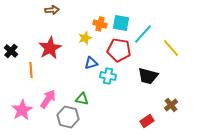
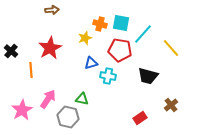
red pentagon: moved 1 px right
red rectangle: moved 7 px left, 3 px up
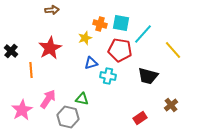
yellow line: moved 2 px right, 2 px down
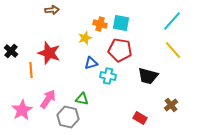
cyan line: moved 29 px right, 13 px up
red star: moved 1 px left, 5 px down; rotated 25 degrees counterclockwise
red rectangle: rotated 64 degrees clockwise
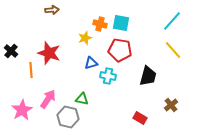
black trapezoid: rotated 90 degrees counterclockwise
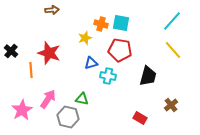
orange cross: moved 1 px right
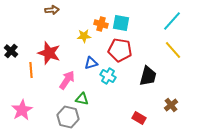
yellow star: moved 1 px left, 2 px up; rotated 16 degrees clockwise
cyan cross: rotated 21 degrees clockwise
pink arrow: moved 19 px right, 19 px up
red rectangle: moved 1 px left
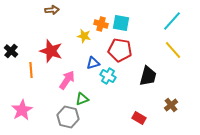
yellow star: rotated 16 degrees clockwise
red star: moved 2 px right, 2 px up
blue triangle: moved 2 px right
green triangle: rotated 32 degrees counterclockwise
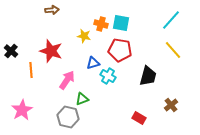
cyan line: moved 1 px left, 1 px up
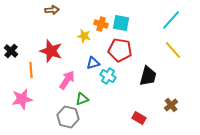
pink star: moved 11 px up; rotated 20 degrees clockwise
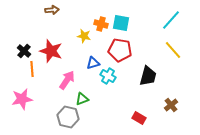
black cross: moved 13 px right
orange line: moved 1 px right, 1 px up
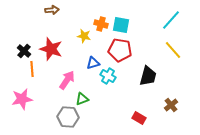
cyan square: moved 2 px down
red star: moved 2 px up
gray hexagon: rotated 10 degrees counterclockwise
